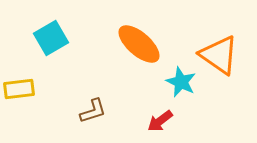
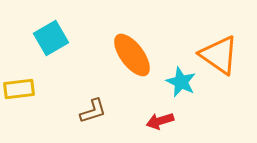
orange ellipse: moved 7 px left, 11 px down; rotated 12 degrees clockwise
red arrow: rotated 20 degrees clockwise
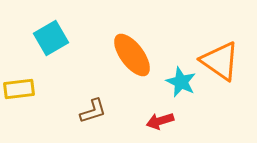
orange triangle: moved 1 px right, 6 px down
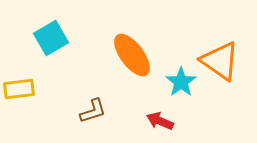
cyan star: rotated 12 degrees clockwise
red arrow: rotated 40 degrees clockwise
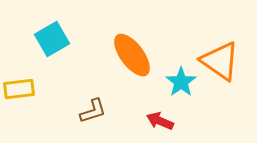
cyan square: moved 1 px right, 1 px down
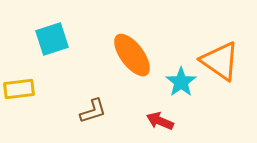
cyan square: rotated 12 degrees clockwise
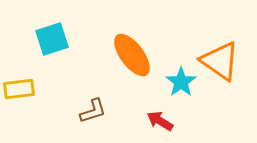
red arrow: rotated 8 degrees clockwise
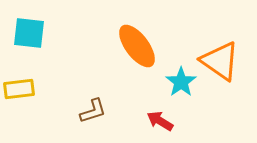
cyan square: moved 23 px left, 6 px up; rotated 24 degrees clockwise
orange ellipse: moved 5 px right, 9 px up
